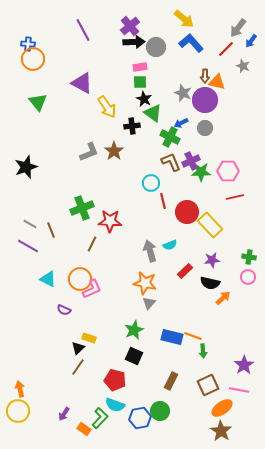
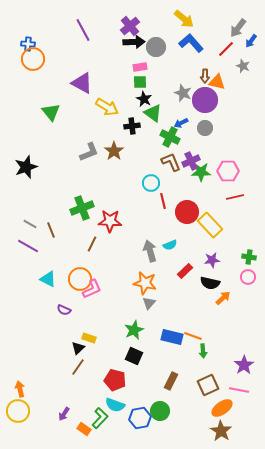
green triangle at (38, 102): moved 13 px right, 10 px down
yellow arrow at (107, 107): rotated 25 degrees counterclockwise
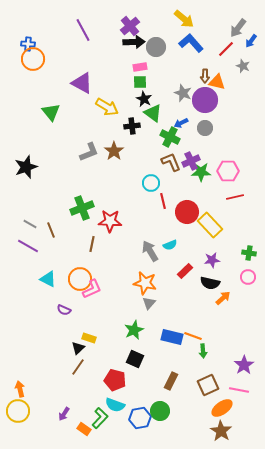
brown line at (92, 244): rotated 14 degrees counterclockwise
gray arrow at (150, 251): rotated 15 degrees counterclockwise
green cross at (249, 257): moved 4 px up
black square at (134, 356): moved 1 px right, 3 px down
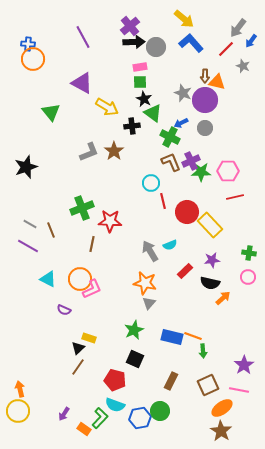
purple line at (83, 30): moved 7 px down
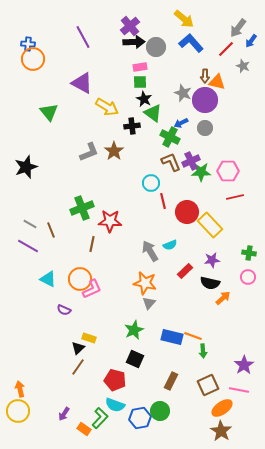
green triangle at (51, 112): moved 2 px left
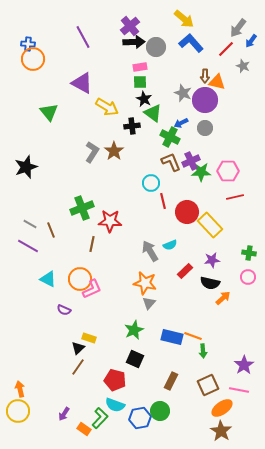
gray L-shape at (89, 152): moved 3 px right; rotated 35 degrees counterclockwise
